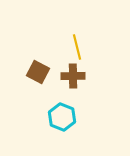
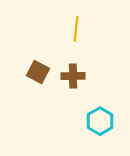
yellow line: moved 1 px left, 18 px up; rotated 20 degrees clockwise
cyan hexagon: moved 38 px right, 4 px down; rotated 8 degrees clockwise
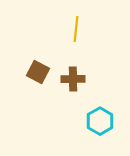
brown cross: moved 3 px down
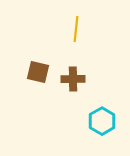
brown square: rotated 15 degrees counterclockwise
cyan hexagon: moved 2 px right
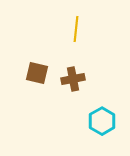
brown square: moved 1 px left, 1 px down
brown cross: rotated 10 degrees counterclockwise
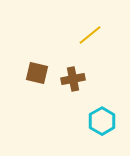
yellow line: moved 14 px right, 6 px down; rotated 45 degrees clockwise
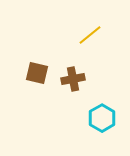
cyan hexagon: moved 3 px up
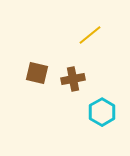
cyan hexagon: moved 6 px up
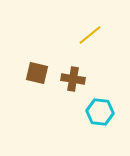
brown cross: rotated 20 degrees clockwise
cyan hexagon: moved 2 px left; rotated 24 degrees counterclockwise
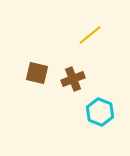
brown cross: rotated 30 degrees counterclockwise
cyan hexagon: rotated 16 degrees clockwise
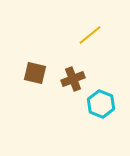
brown square: moved 2 px left
cyan hexagon: moved 1 px right, 8 px up
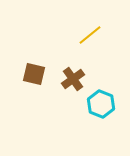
brown square: moved 1 px left, 1 px down
brown cross: rotated 15 degrees counterclockwise
